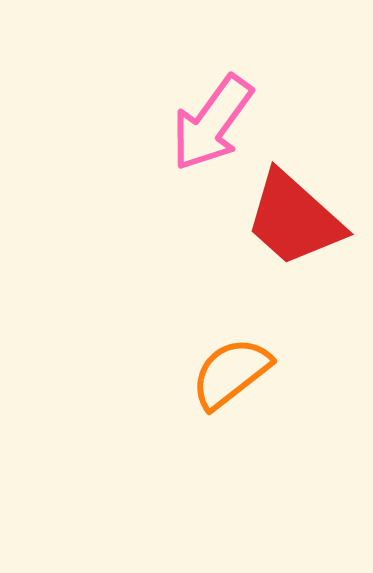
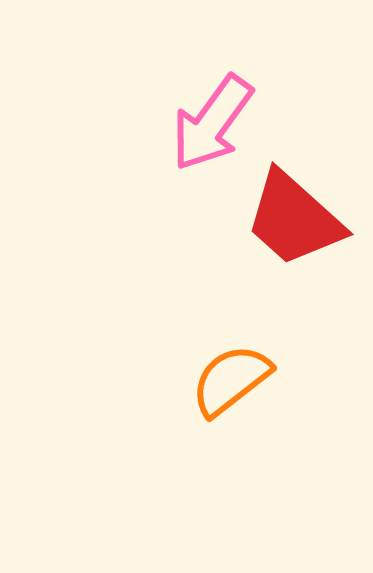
orange semicircle: moved 7 px down
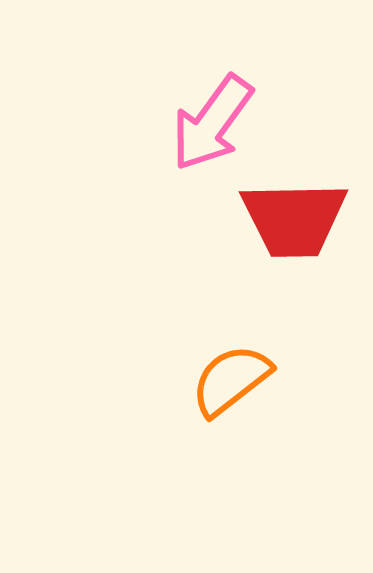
red trapezoid: rotated 43 degrees counterclockwise
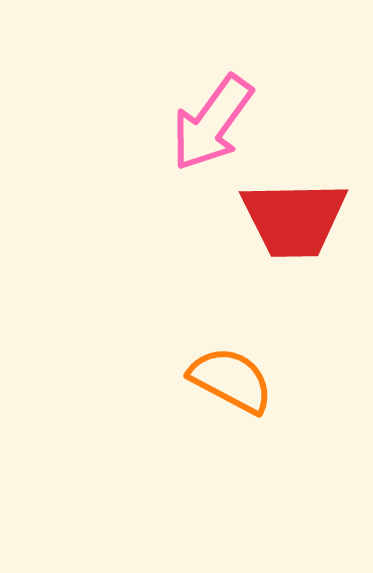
orange semicircle: rotated 66 degrees clockwise
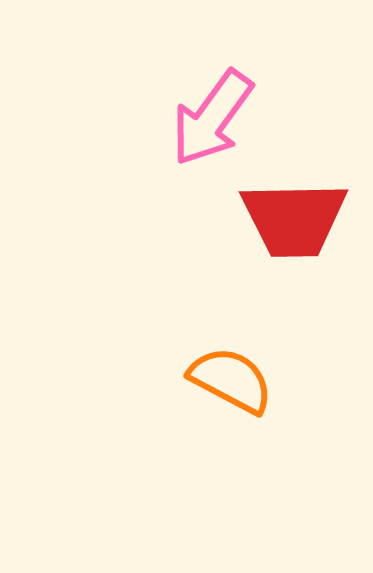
pink arrow: moved 5 px up
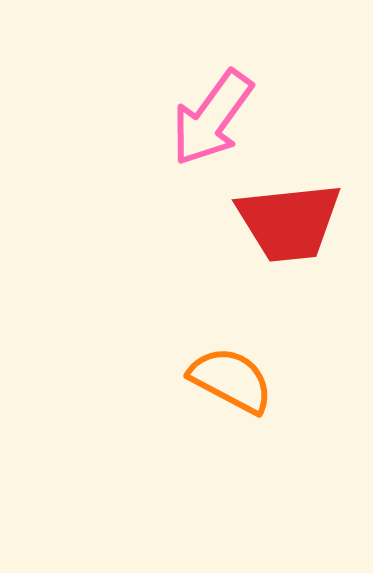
red trapezoid: moved 5 px left, 3 px down; rotated 5 degrees counterclockwise
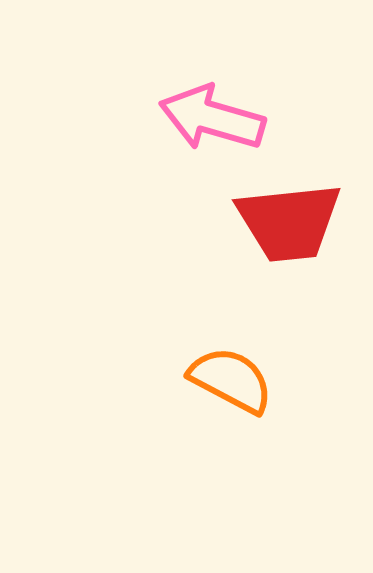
pink arrow: rotated 70 degrees clockwise
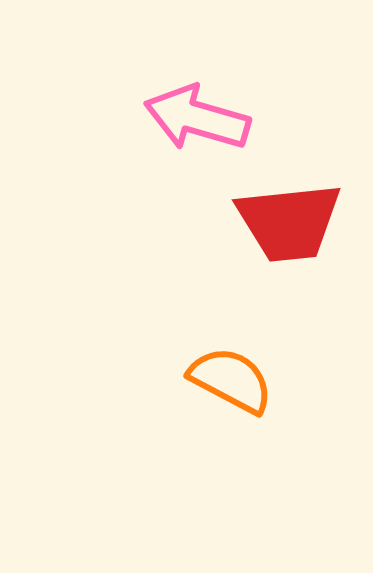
pink arrow: moved 15 px left
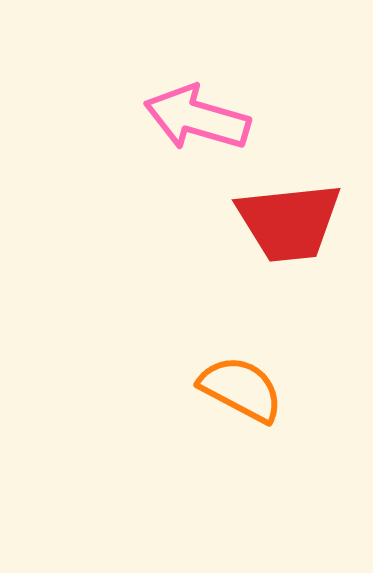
orange semicircle: moved 10 px right, 9 px down
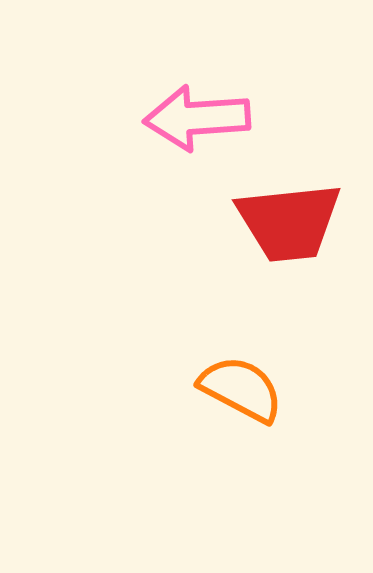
pink arrow: rotated 20 degrees counterclockwise
